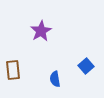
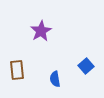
brown rectangle: moved 4 px right
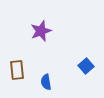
purple star: rotated 10 degrees clockwise
blue semicircle: moved 9 px left, 3 px down
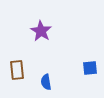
purple star: rotated 20 degrees counterclockwise
blue square: moved 4 px right, 2 px down; rotated 35 degrees clockwise
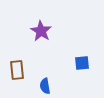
blue square: moved 8 px left, 5 px up
blue semicircle: moved 1 px left, 4 px down
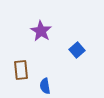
blue square: moved 5 px left, 13 px up; rotated 35 degrees counterclockwise
brown rectangle: moved 4 px right
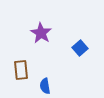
purple star: moved 2 px down
blue square: moved 3 px right, 2 px up
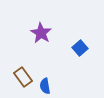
brown rectangle: moved 2 px right, 7 px down; rotated 30 degrees counterclockwise
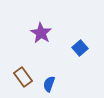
blue semicircle: moved 4 px right, 2 px up; rotated 28 degrees clockwise
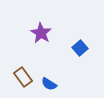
blue semicircle: rotated 77 degrees counterclockwise
